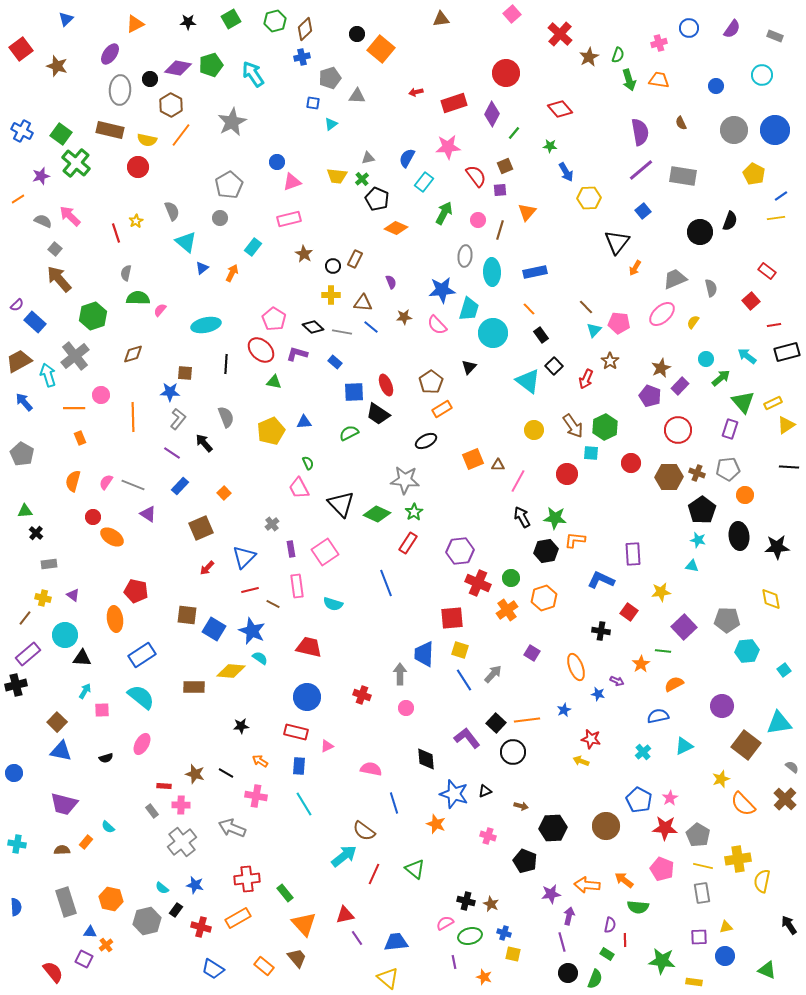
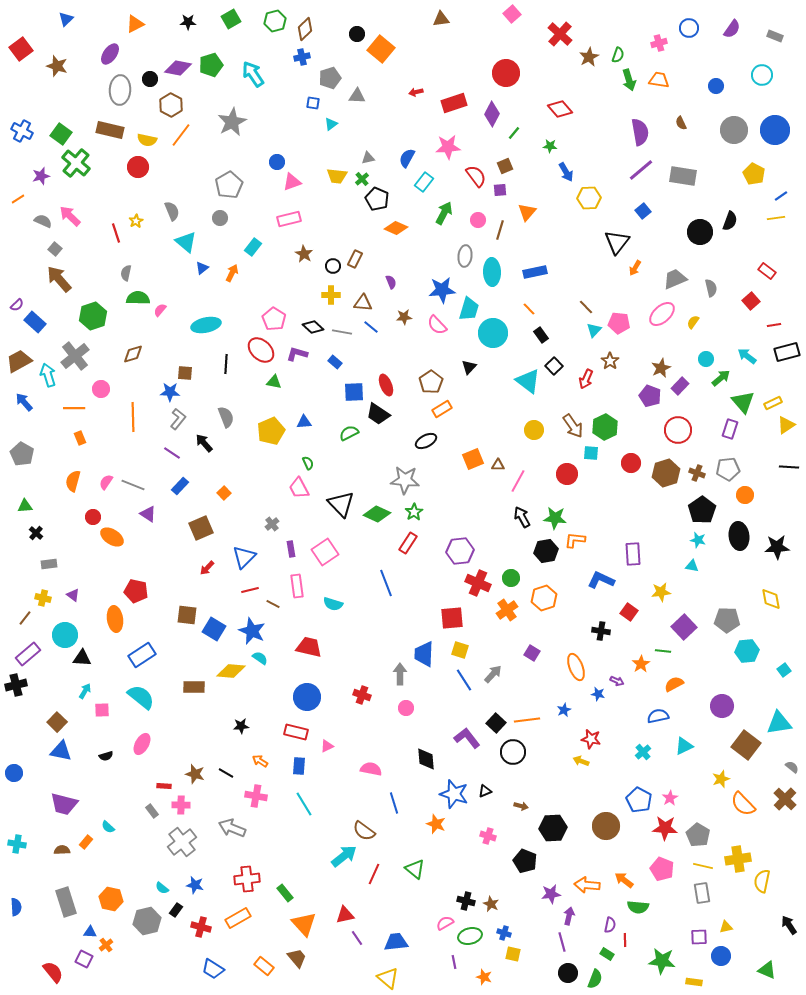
pink circle at (101, 395): moved 6 px up
brown hexagon at (669, 477): moved 3 px left, 4 px up; rotated 16 degrees counterclockwise
green triangle at (25, 511): moved 5 px up
black semicircle at (106, 758): moved 2 px up
blue circle at (725, 956): moved 4 px left
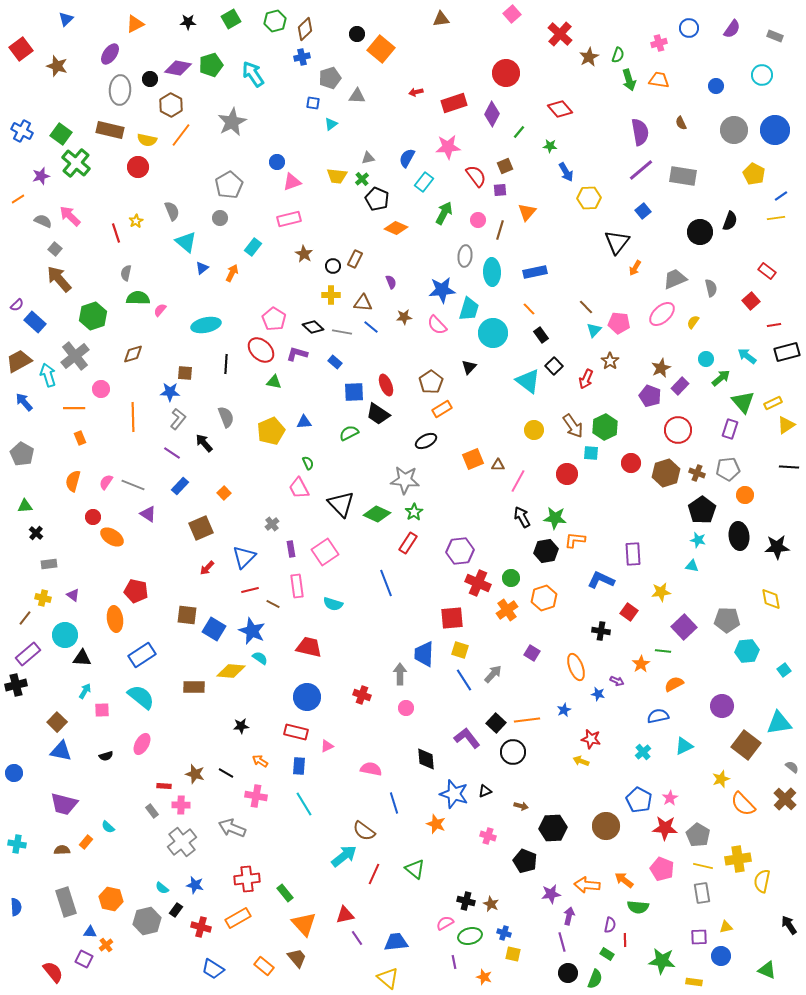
green line at (514, 133): moved 5 px right, 1 px up
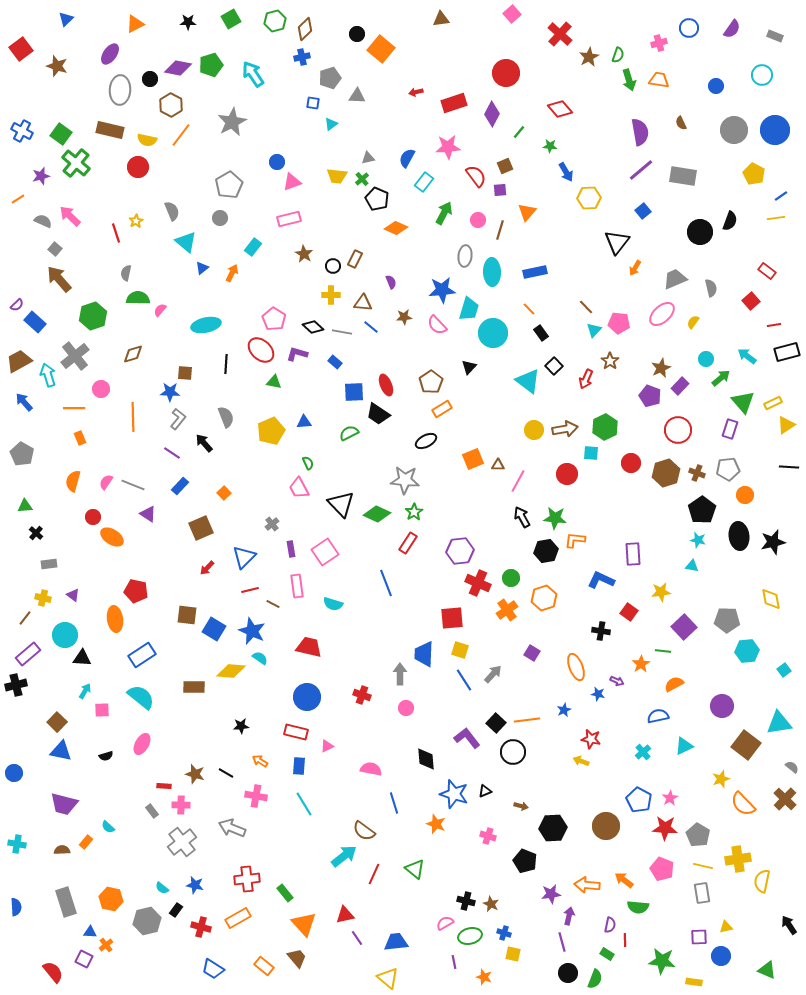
black rectangle at (541, 335): moved 2 px up
brown arrow at (573, 426): moved 8 px left, 3 px down; rotated 65 degrees counterclockwise
black star at (777, 547): moved 4 px left, 5 px up; rotated 10 degrees counterclockwise
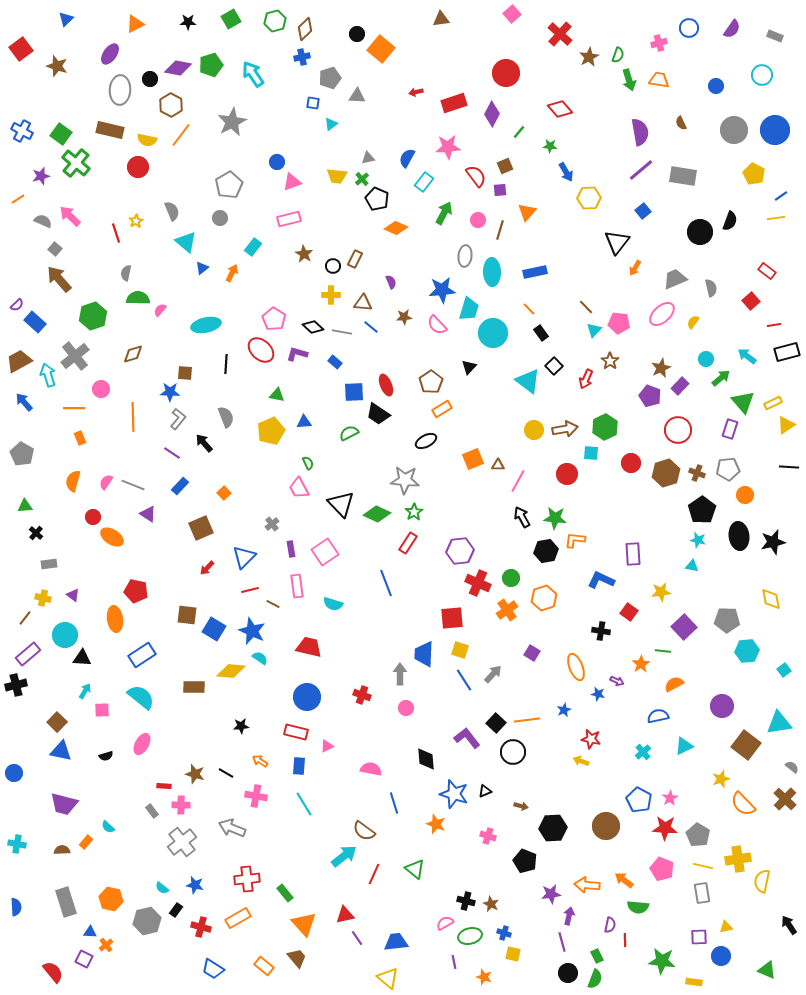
green triangle at (274, 382): moved 3 px right, 13 px down
green rectangle at (607, 954): moved 10 px left, 2 px down; rotated 32 degrees clockwise
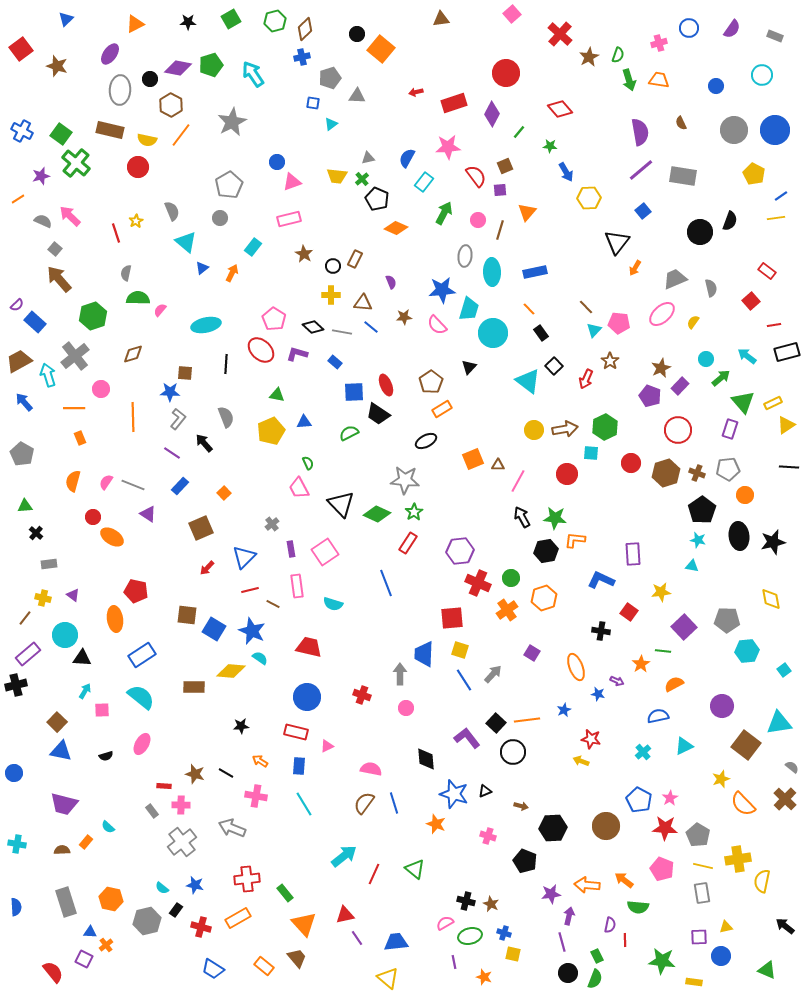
brown semicircle at (364, 831): moved 28 px up; rotated 90 degrees clockwise
black arrow at (789, 925): moved 4 px left, 1 px down; rotated 18 degrees counterclockwise
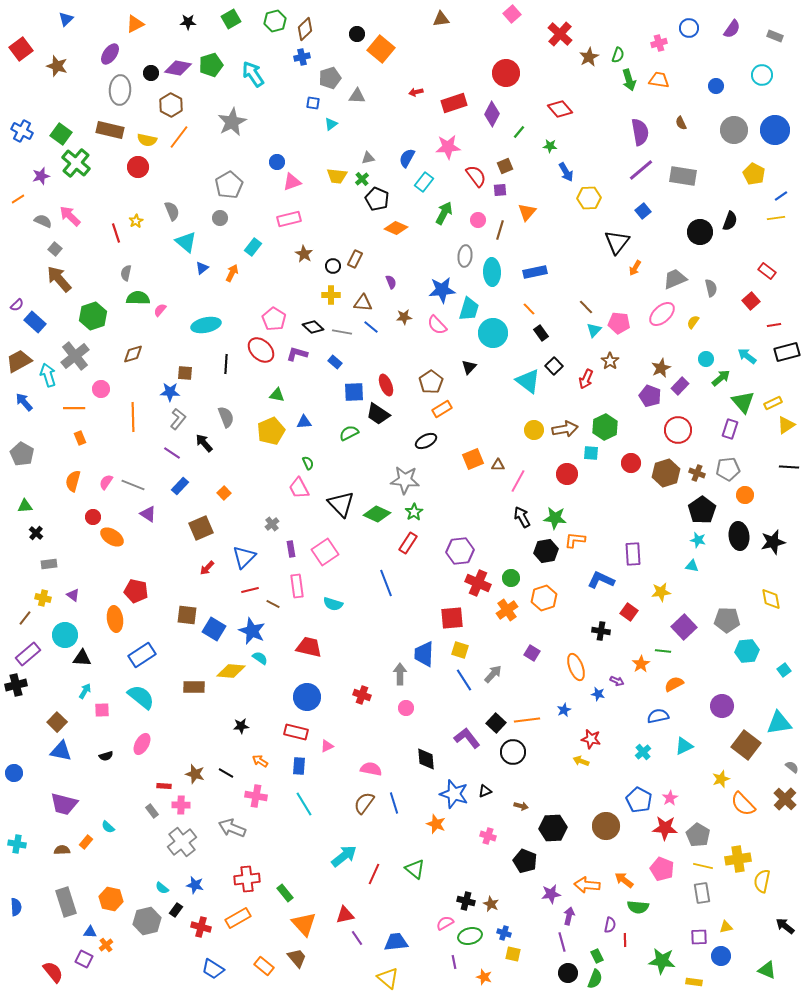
black circle at (150, 79): moved 1 px right, 6 px up
orange line at (181, 135): moved 2 px left, 2 px down
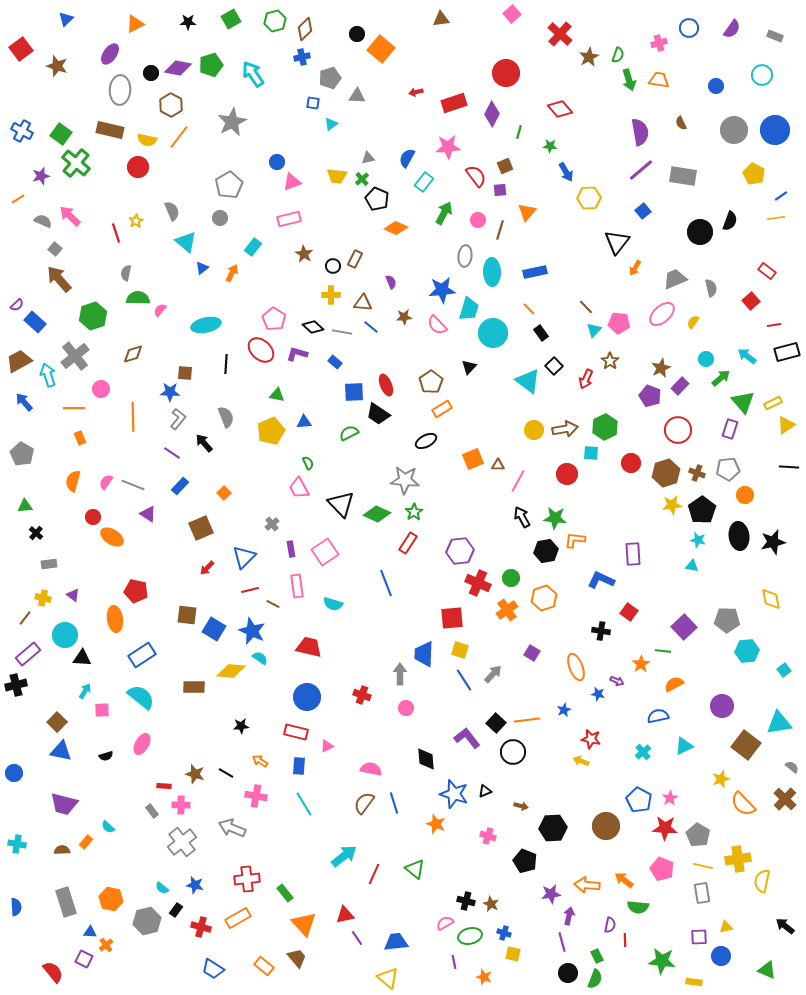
green line at (519, 132): rotated 24 degrees counterclockwise
yellow star at (661, 592): moved 11 px right, 87 px up
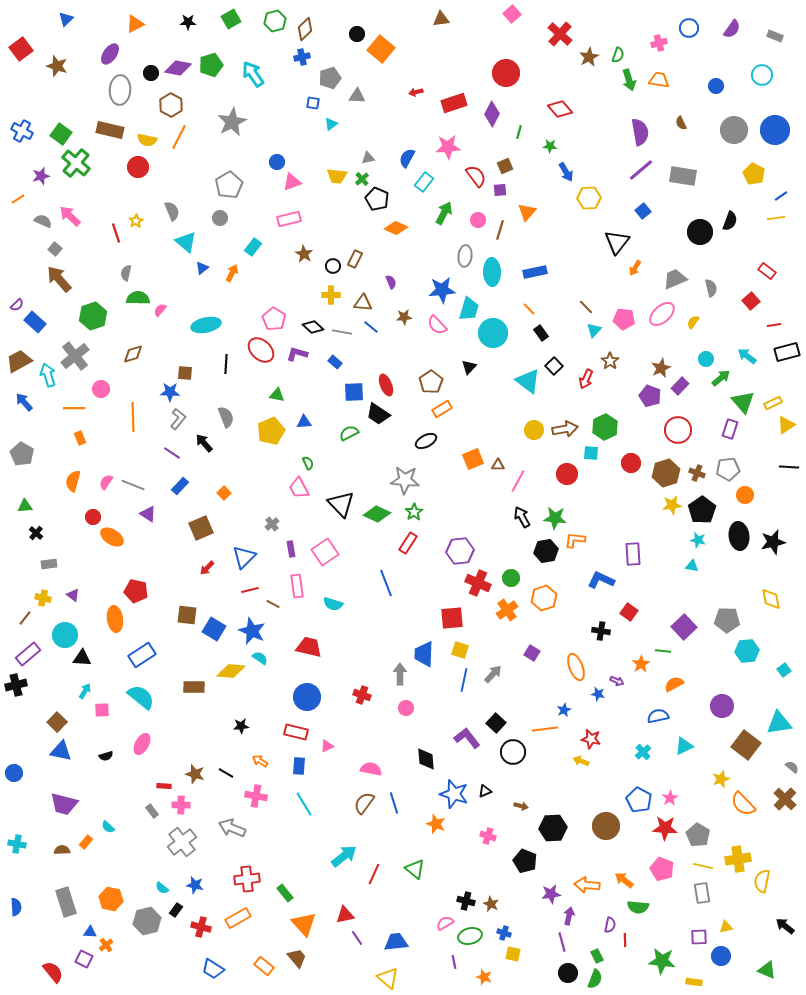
orange line at (179, 137): rotated 10 degrees counterclockwise
pink pentagon at (619, 323): moved 5 px right, 4 px up
blue line at (464, 680): rotated 45 degrees clockwise
orange line at (527, 720): moved 18 px right, 9 px down
